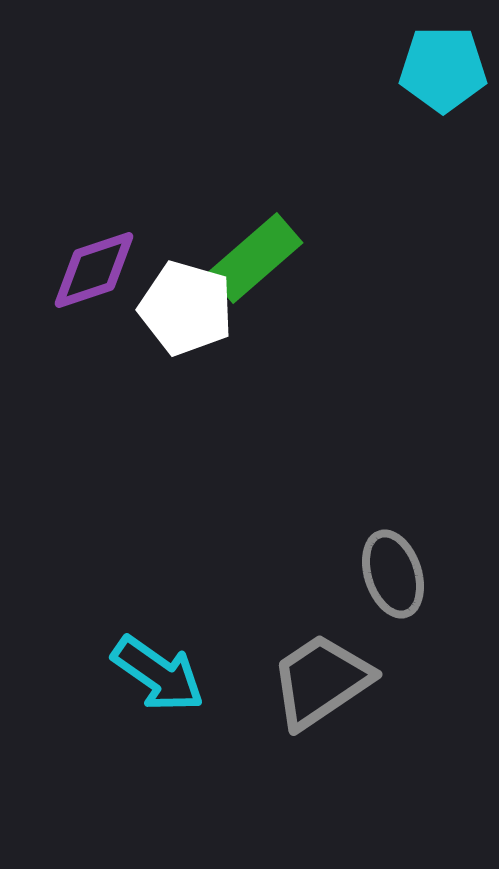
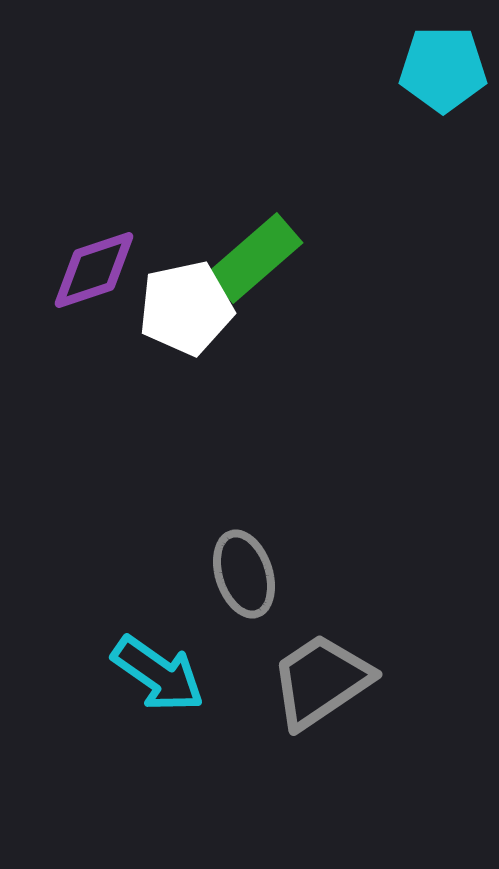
white pentagon: rotated 28 degrees counterclockwise
gray ellipse: moved 149 px left
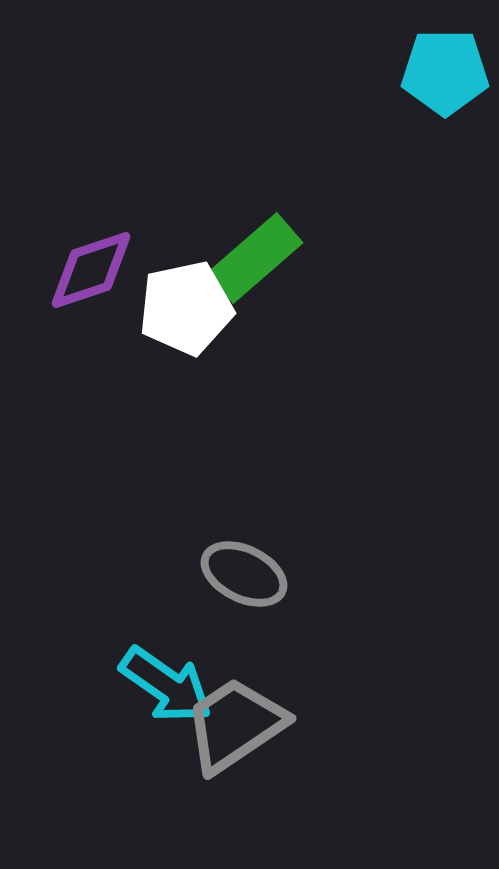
cyan pentagon: moved 2 px right, 3 px down
purple diamond: moved 3 px left
gray ellipse: rotated 46 degrees counterclockwise
cyan arrow: moved 8 px right, 11 px down
gray trapezoid: moved 86 px left, 44 px down
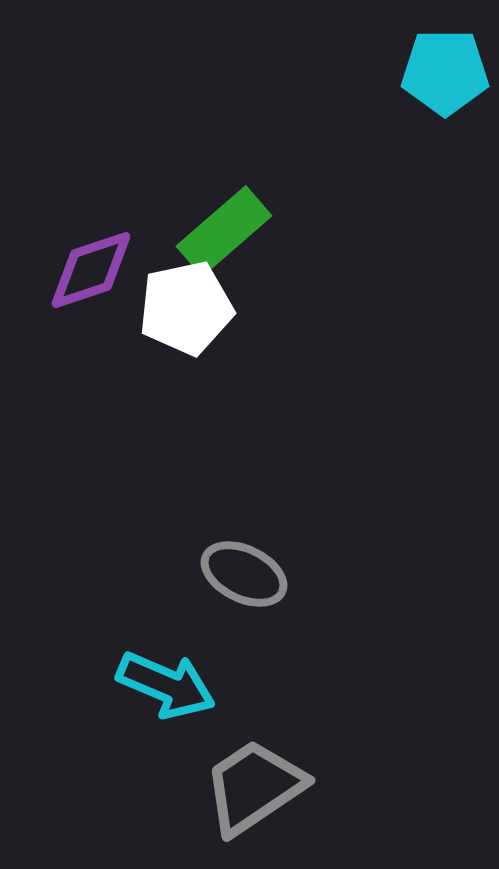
green rectangle: moved 31 px left, 27 px up
cyan arrow: rotated 12 degrees counterclockwise
gray trapezoid: moved 19 px right, 62 px down
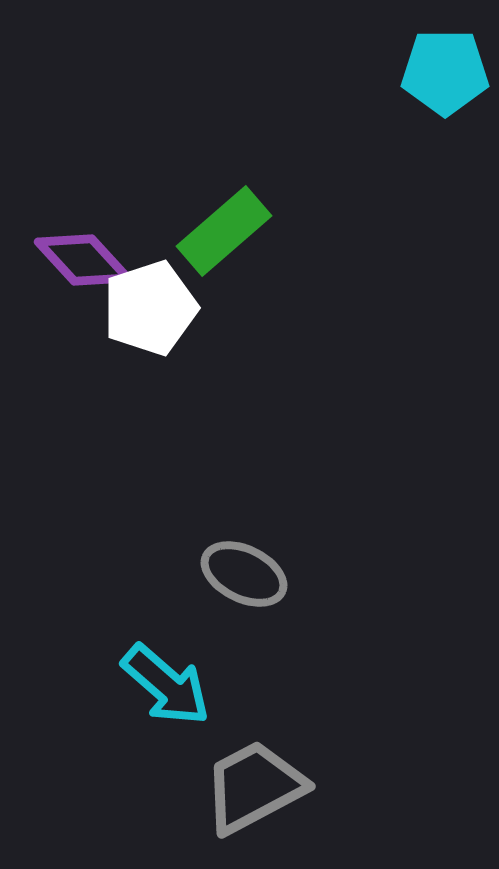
purple diamond: moved 8 px left, 10 px up; rotated 66 degrees clockwise
white pentagon: moved 36 px left; rotated 6 degrees counterclockwise
cyan arrow: rotated 18 degrees clockwise
gray trapezoid: rotated 6 degrees clockwise
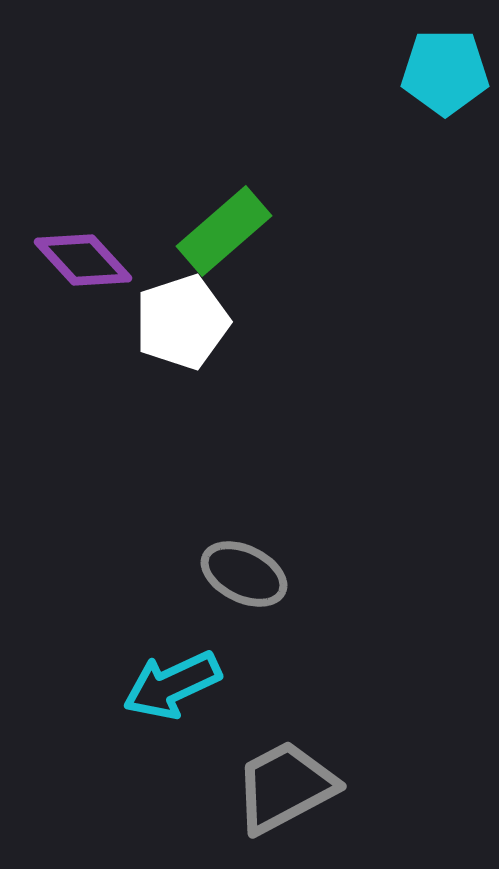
white pentagon: moved 32 px right, 14 px down
cyan arrow: moved 6 px right; rotated 114 degrees clockwise
gray trapezoid: moved 31 px right
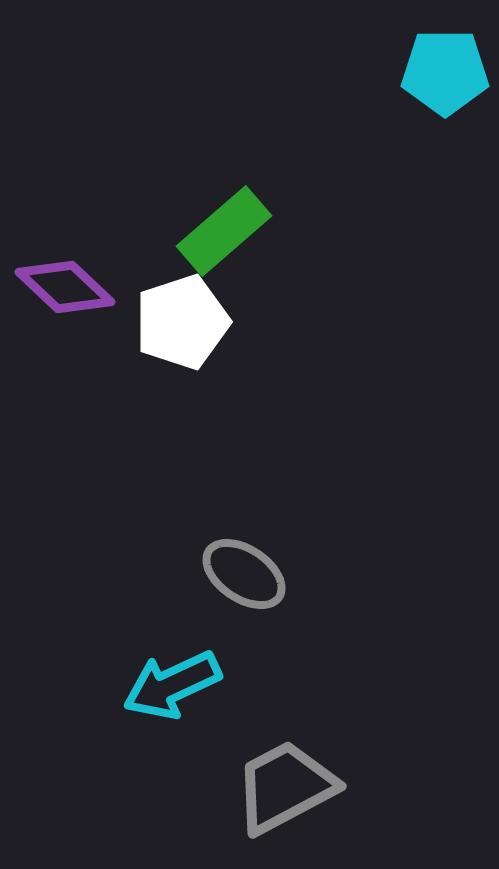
purple diamond: moved 18 px left, 27 px down; rotated 4 degrees counterclockwise
gray ellipse: rotated 8 degrees clockwise
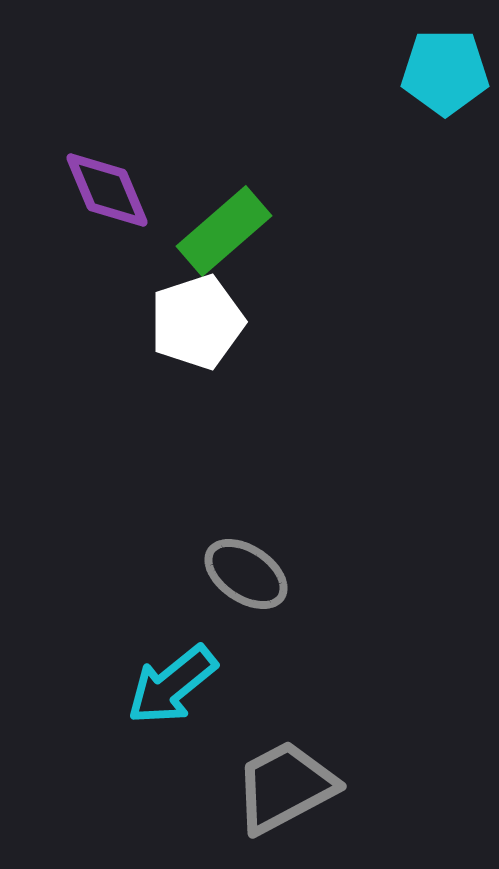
purple diamond: moved 42 px right, 97 px up; rotated 24 degrees clockwise
white pentagon: moved 15 px right
gray ellipse: moved 2 px right
cyan arrow: rotated 14 degrees counterclockwise
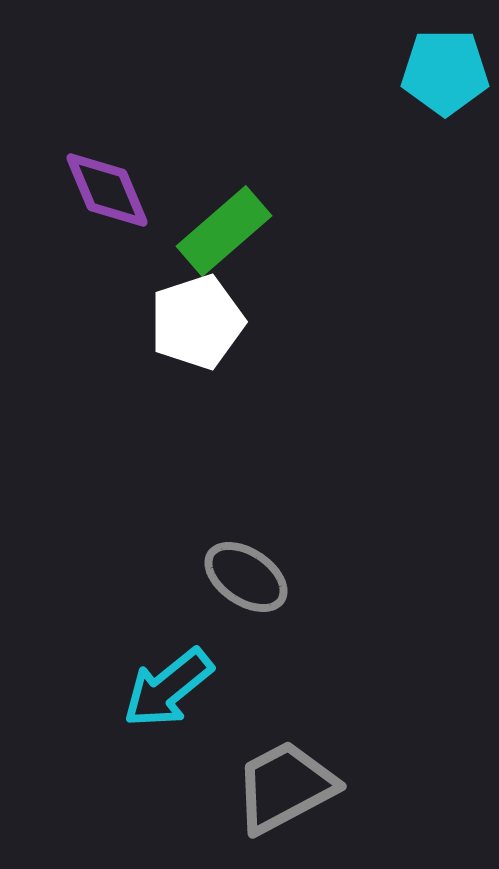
gray ellipse: moved 3 px down
cyan arrow: moved 4 px left, 3 px down
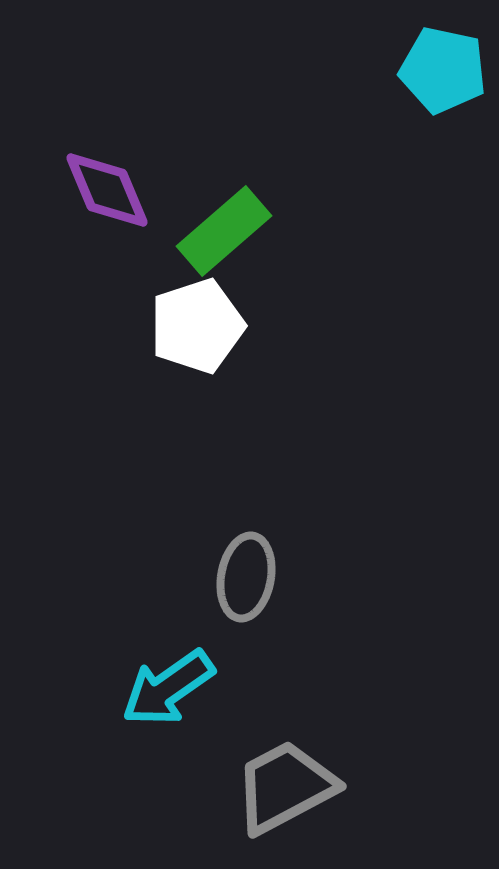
cyan pentagon: moved 2 px left, 2 px up; rotated 12 degrees clockwise
white pentagon: moved 4 px down
gray ellipse: rotated 66 degrees clockwise
cyan arrow: rotated 4 degrees clockwise
